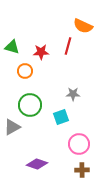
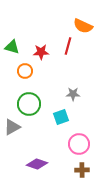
green circle: moved 1 px left, 1 px up
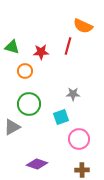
pink circle: moved 5 px up
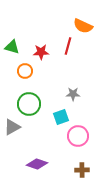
pink circle: moved 1 px left, 3 px up
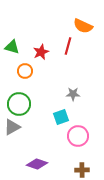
red star: rotated 21 degrees counterclockwise
green circle: moved 10 px left
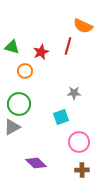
gray star: moved 1 px right, 1 px up
pink circle: moved 1 px right, 6 px down
purple diamond: moved 1 px left, 1 px up; rotated 25 degrees clockwise
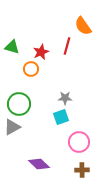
orange semicircle: rotated 30 degrees clockwise
red line: moved 1 px left
orange circle: moved 6 px right, 2 px up
gray star: moved 9 px left, 5 px down
purple diamond: moved 3 px right, 1 px down
